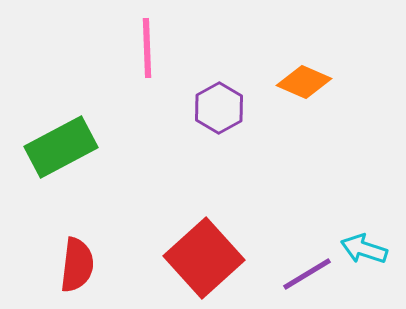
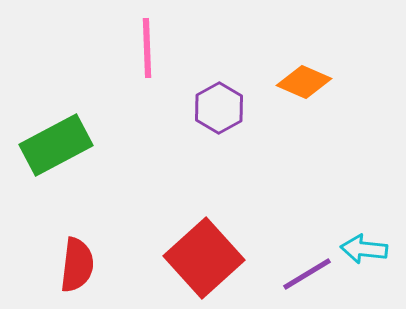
green rectangle: moved 5 px left, 2 px up
cyan arrow: rotated 12 degrees counterclockwise
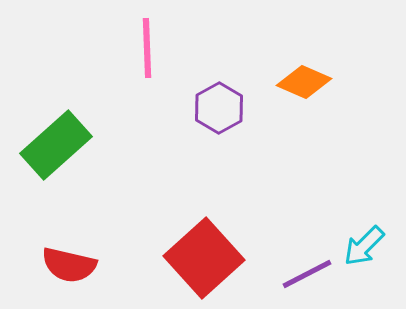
green rectangle: rotated 14 degrees counterclockwise
cyan arrow: moved 3 px up; rotated 51 degrees counterclockwise
red semicircle: moved 8 px left; rotated 96 degrees clockwise
purple line: rotated 4 degrees clockwise
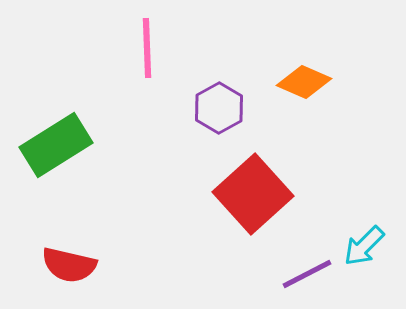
green rectangle: rotated 10 degrees clockwise
red square: moved 49 px right, 64 px up
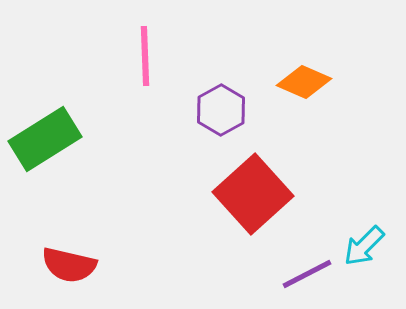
pink line: moved 2 px left, 8 px down
purple hexagon: moved 2 px right, 2 px down
green rectangle: moved 11 px left, 6 px up
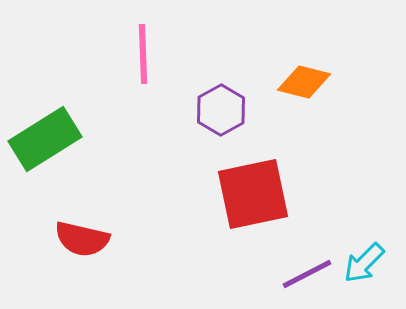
pink line: moved 2 px left, 2 px up
orange diamond: rotated 10 degrees counterclockwise
red square: rotated 30 degrees clockwise
cyan arrow: moved 17 px down
red semicircle: moved 13 px right, 26 px up
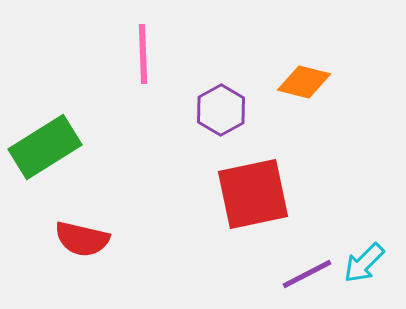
green rectangle: moved 8 px down
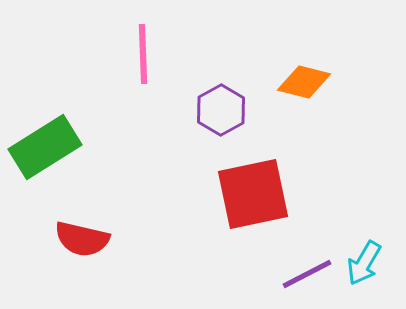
cyan arrow: rotated 15 degrees counterclockwise
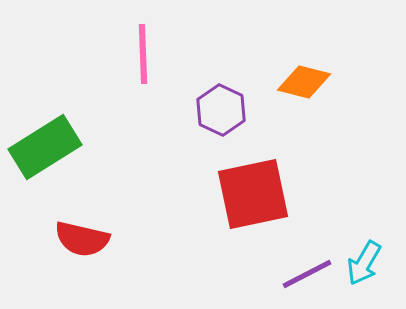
purple hexagon: rotated 6 degrees counterclockwise
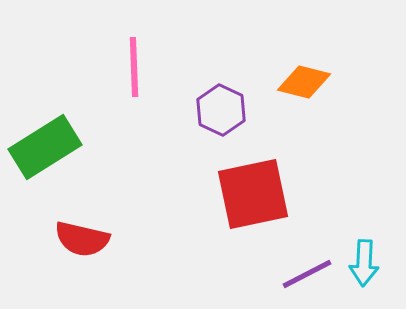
pink line: moved 9 px left, 13 px down
cyan arrow: rotated 27 degrees counterclockwise
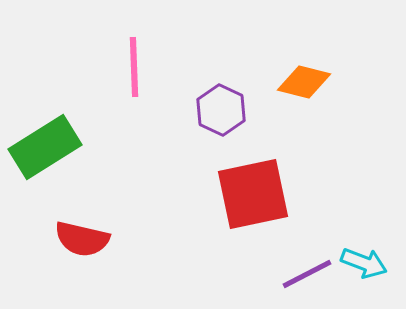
cyan arrow: rotated 72 degrees counterclockwise
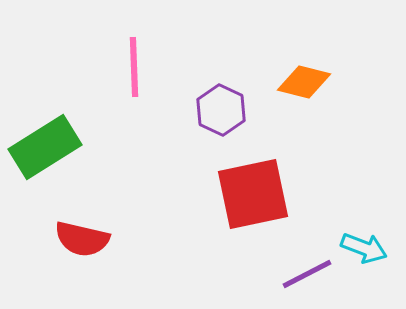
cyan arrow: moved 15 px up
